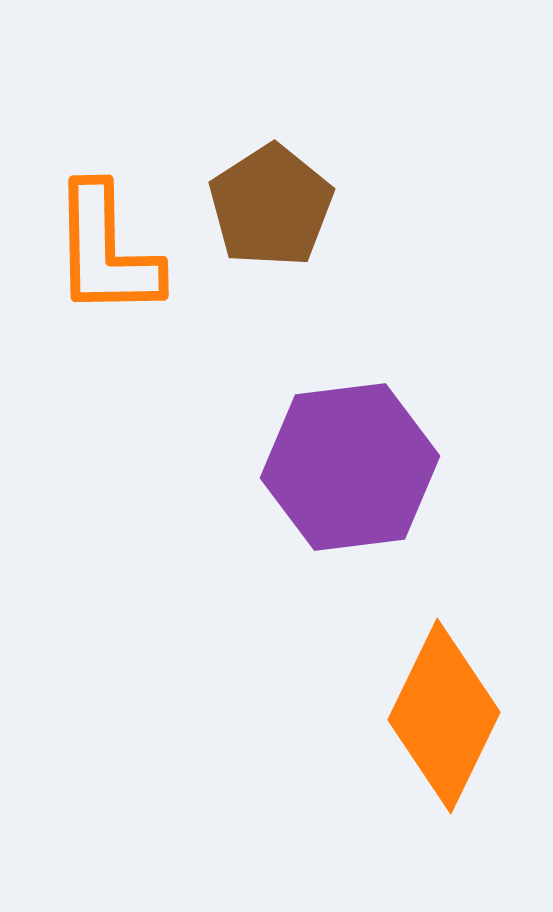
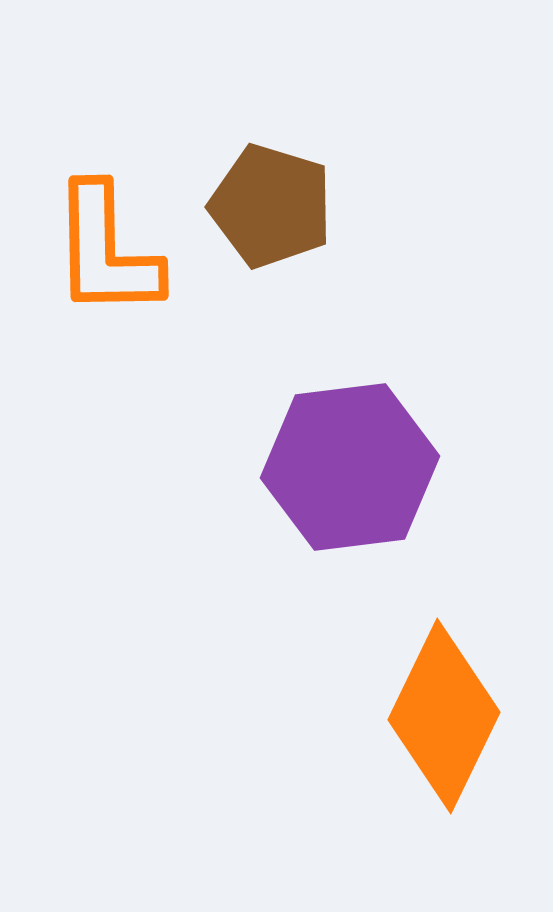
brown pentagon: rotated 22 degrees counterclockwise
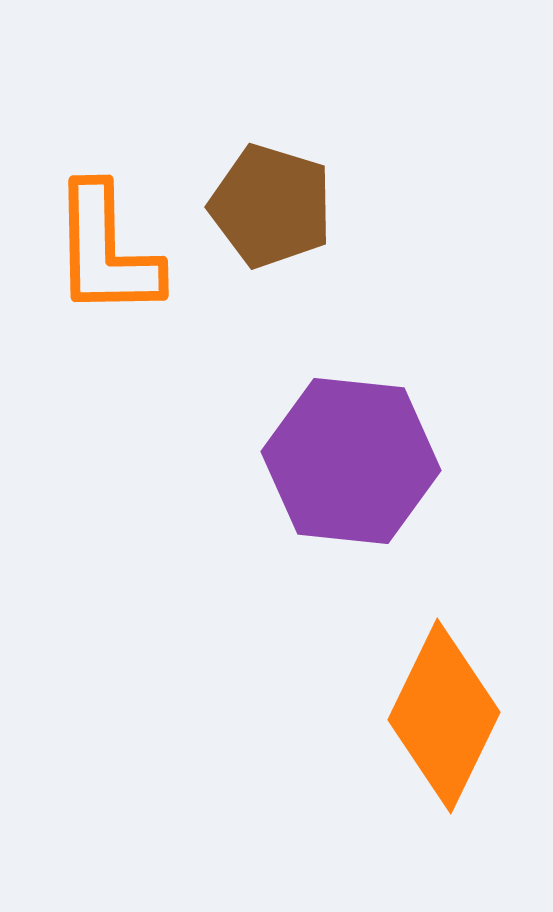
purple hexagon: moved 1 px right, 6 px up; rotated 13 degrees clockwise
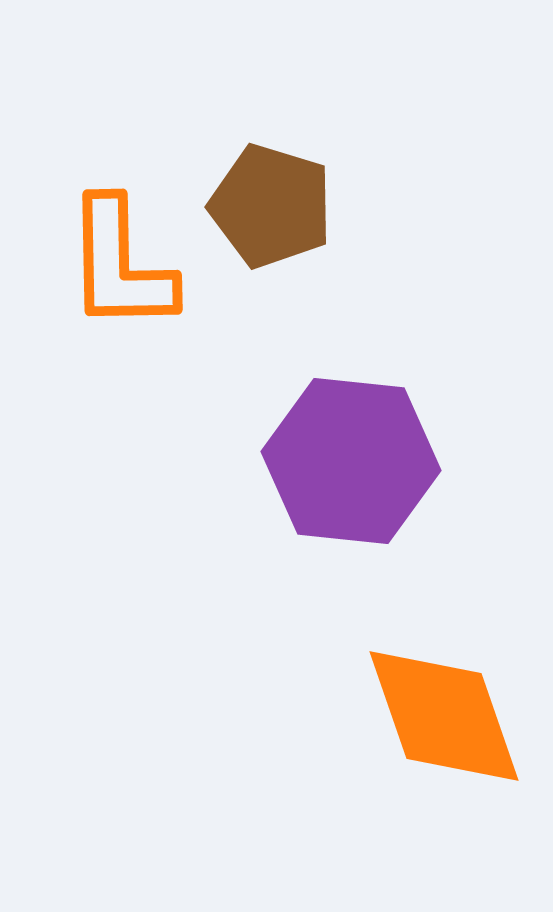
orange L-shape: moved 14 px right, 14 px down
orange diamond: rotated 45 degrees counterclockwise
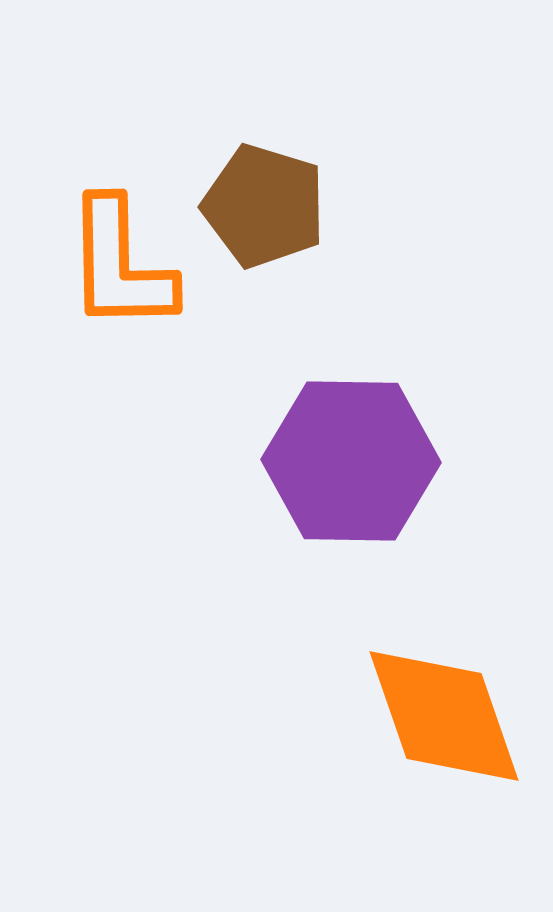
brown pentagon: moved 7 px left
purple hexagon: rotated 5 degrees counterclockwise
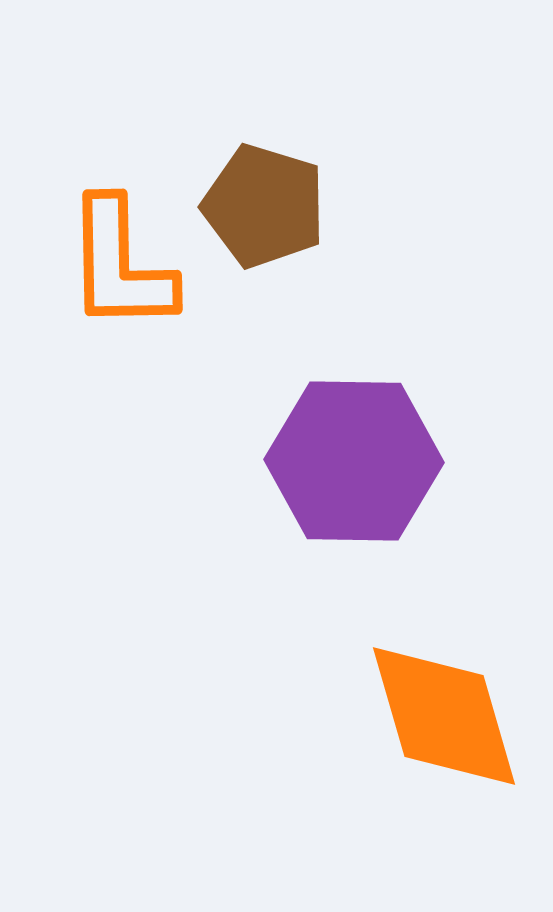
purple hexagon: moved 3 px right
orange diamond: rotated 3 degrees clockwise
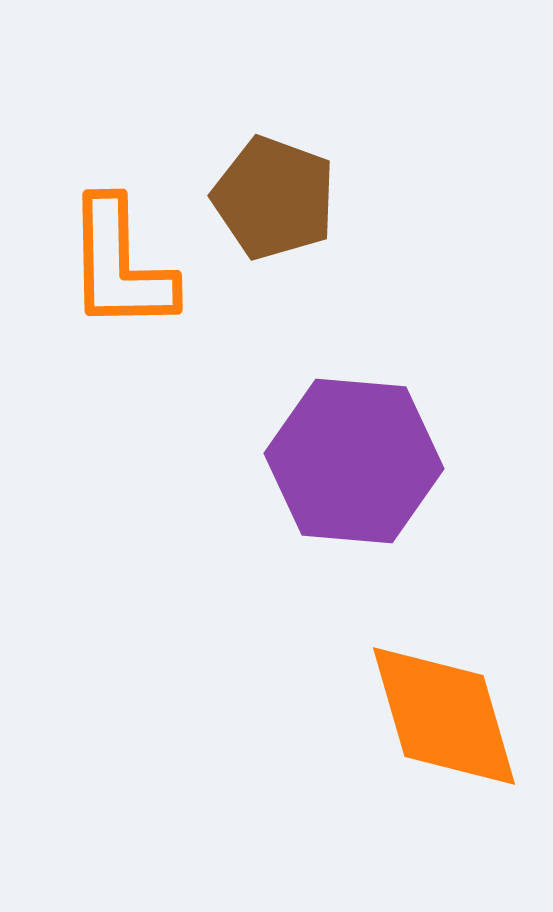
brown pentagon: moved 10 px right, 8 px up; rotated 3 degrees clockwise
purple hexagon: rotated 4 degrees clockwise
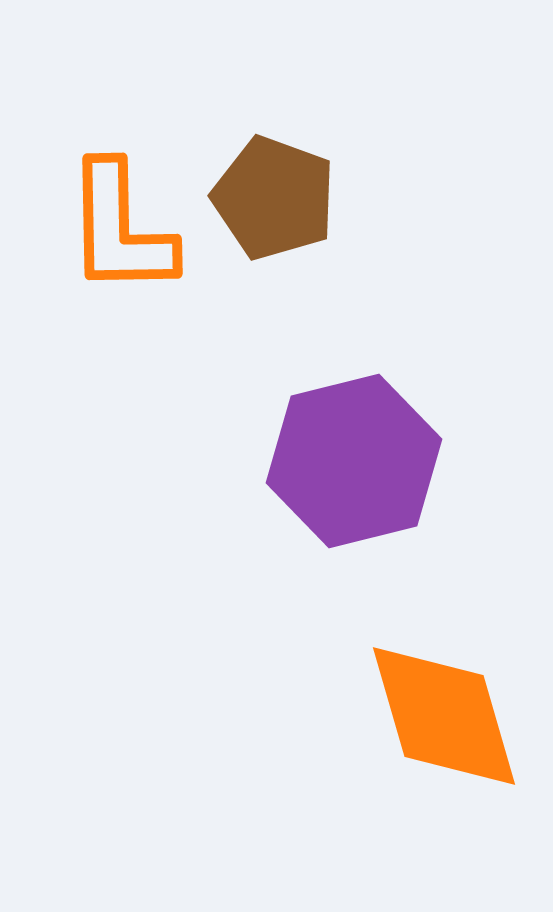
orange L-shape: moved 36 px up
purple hexagon: rotated 19 degrees counterclockwise
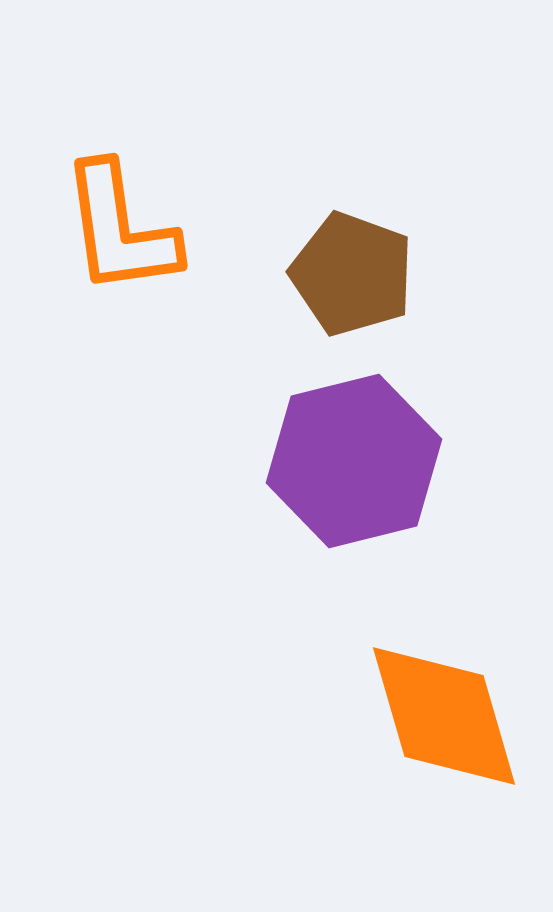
brown pentagon: moved 78 px right, 76 px down
orange L-shape: rotated 7 degrees counterclockwise
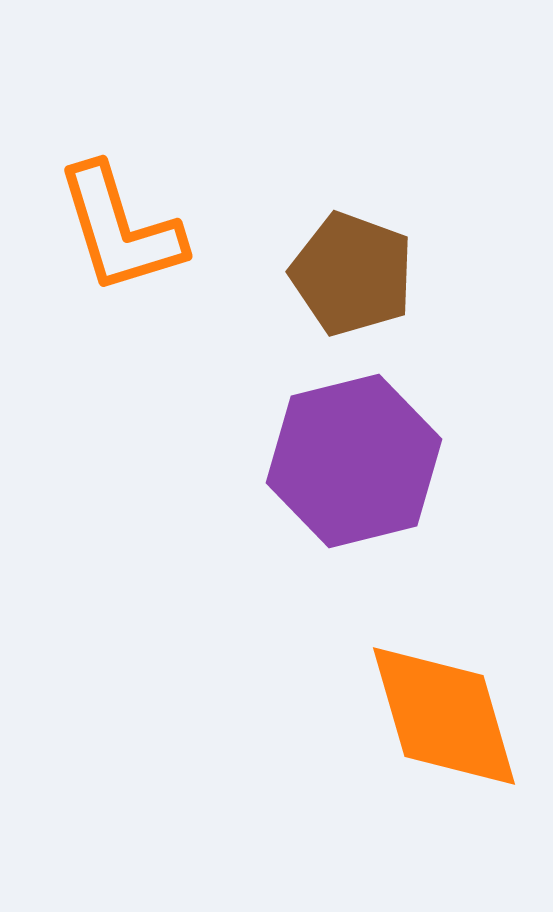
orange L-shape: rotated 9 degrees counterclockwise
